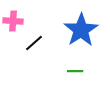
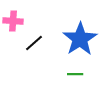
blue star: moved 1 px left, 9 px down
green line: moved 3 px down
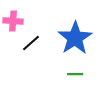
blue star: moved 5 px left, 1 px up
black line: moved 3 px left
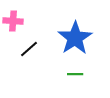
black line: moved 2 px left, 6 px down
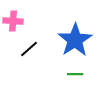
blue star: moved 2 px down
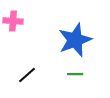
blue star: rotated 12 degrees clockwise
black line: moved 2 px left, 26 px down
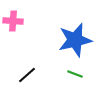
blue star: rotated 8 degrees clockwise
green line: rotated 21 degrees clockwise
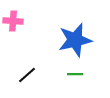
green line: rotated 21 degrees counterclockwise
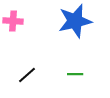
blue star: moved 19 px up
